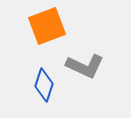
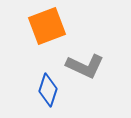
blue diamond: moved 4 px right, 5 px down
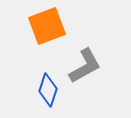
gray L-shape: rotated 54 degrees counterclockwise
